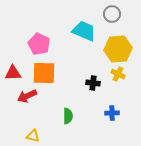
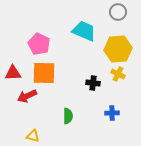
gray circle: moved 6 px right, 2 px up
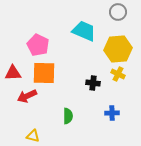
pink pentagon: moved 1 px left, 1 px down
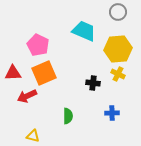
orange square: rotated 25 degrees counterclockwise
